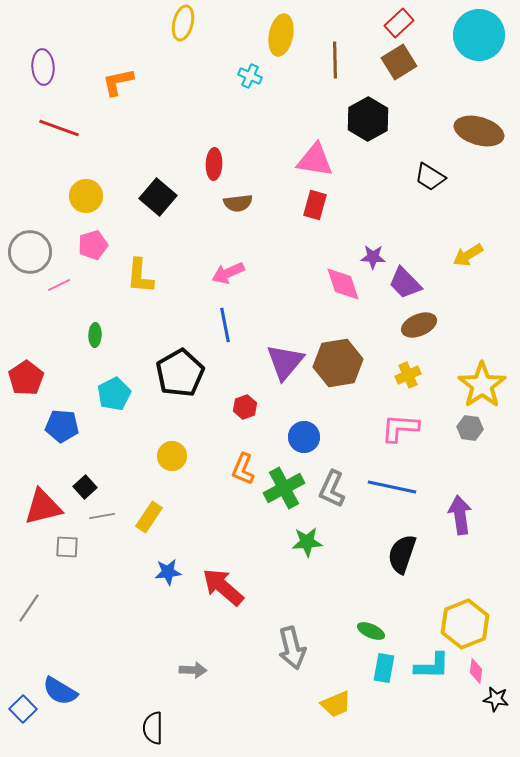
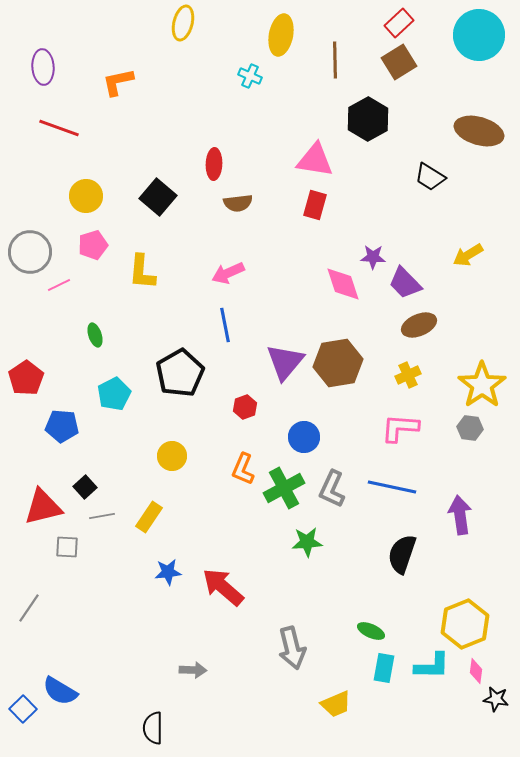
yellow L-shape at (140, 276): moved 2 px right, 4 px up
green ellipse at (95, 335): rotated 20 degrees counterclockwise
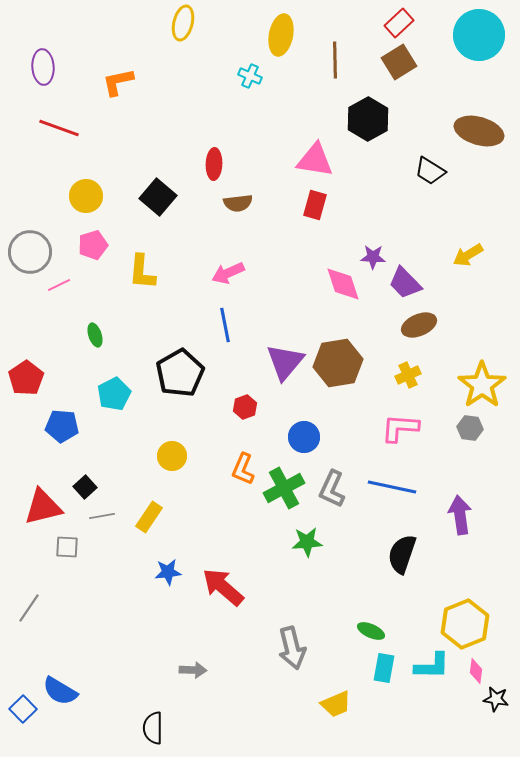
black trapezoid at (430, 177): moved 6 px up
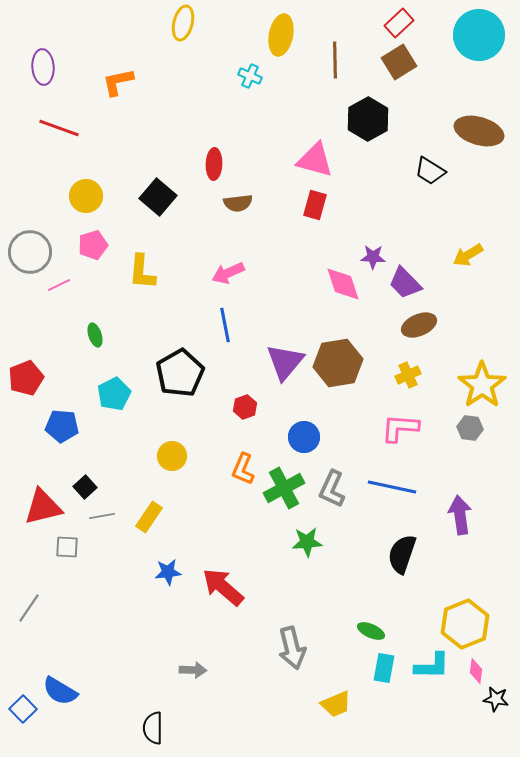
pink triangle at (315, 160): rotated 6 degrees clockwise
red pentagon at (26, 378): rotated 12 degrees clockwise
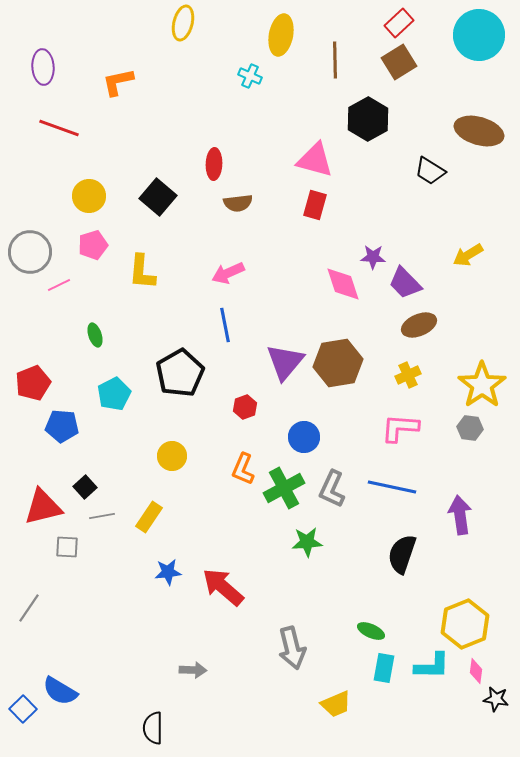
yellow circle at (86, 196): moved 3 px right
red pentagon at (26, 378): moved 7 px right, 5 px down
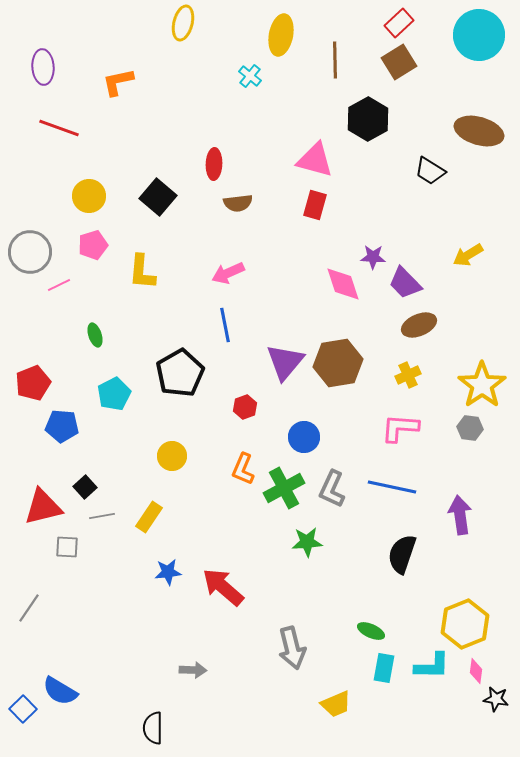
cyan cross at (250, 76): rotated 15 degrees clockwise
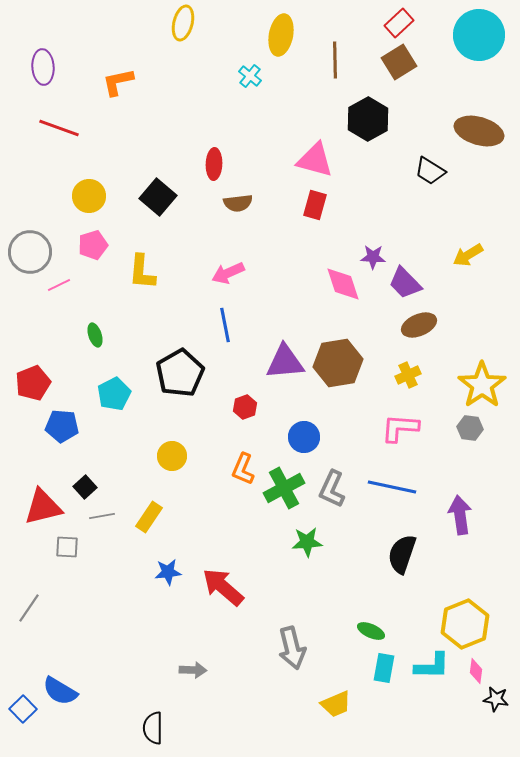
purple triangle at (285, 362): rotated 45 degrees clockwise
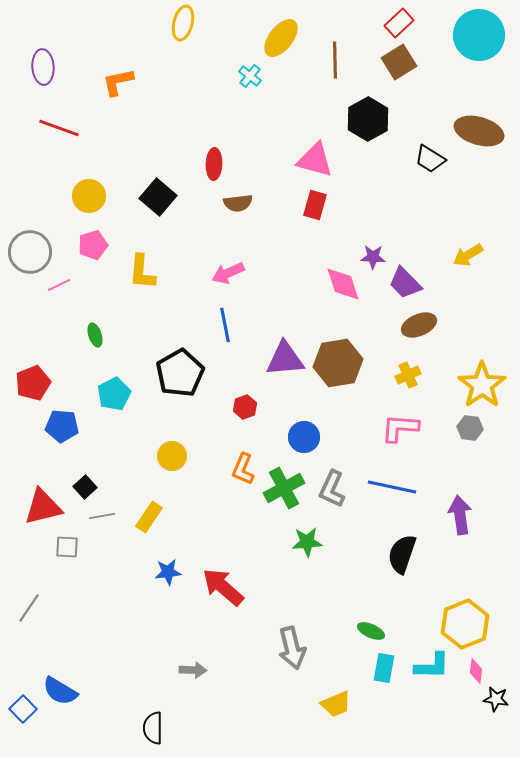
yellow ellipse at (281, 35): moved 3 px down; rotated 27 degrees clockwise
black trapezoid at (430, 171): moved 12 px up
purple triangle at (285, 362): moved 3 px up
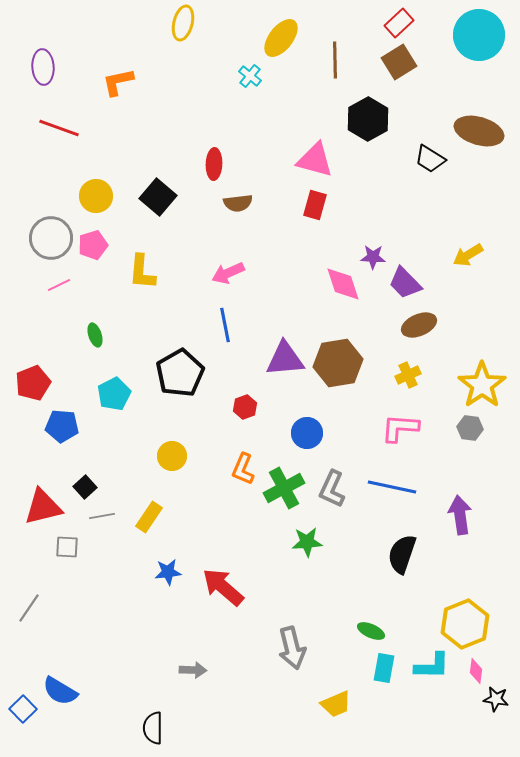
yellow circle at (89, 196): moved 7 px right
gray circle at (30, 252): moved 21 px right, 14 px up
blue circle at (304, 437): moved 3 px right, 4 px up
